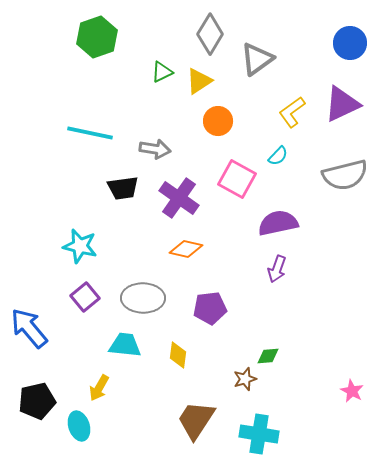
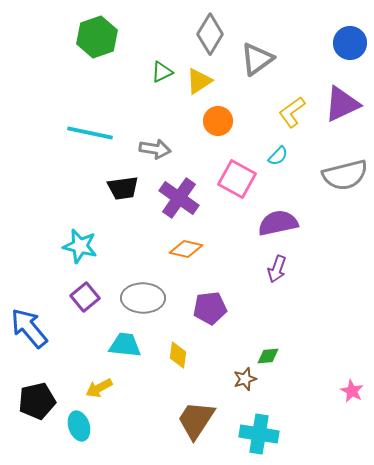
yellow arrow: rotated 32 degrees clockwise
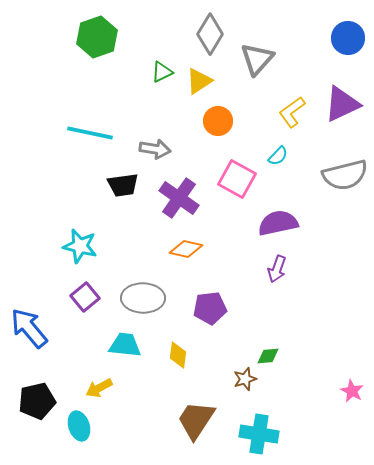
blue circle: moved 2 px left, 5 px up
gray triangle: rotated 12 degrees counterclockwise
black trapezoid: moved 3 px up
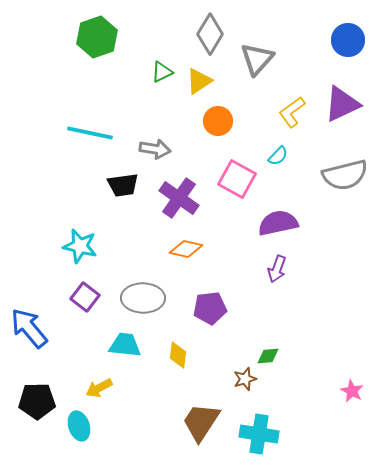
blue circle: moved 2 px down
purple square: rotated 12 degrees counterclockwise
black pentagon: rotated 12 degrees clockwise
brown trapezoid: moved 5 px right, 2 px down
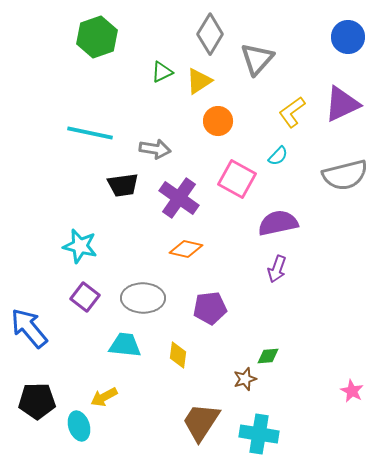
blue circle: moved 3 px up
yellow arrow: moved 5 px right, 9 px down
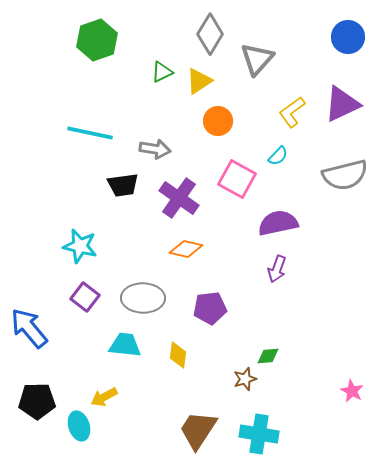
green hexagon: moved 3 px down
brown trapezoid: moved 3 px left, 8 px down
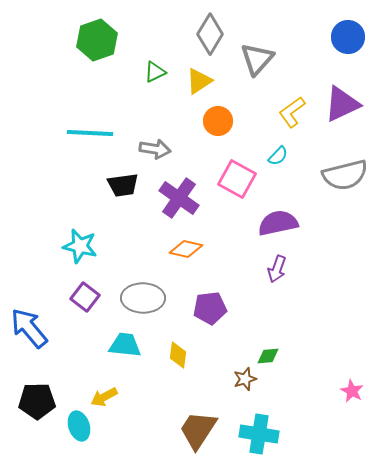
green triangle: moved 7 px left
cyan line: rotated 9 degrees counterclockwise
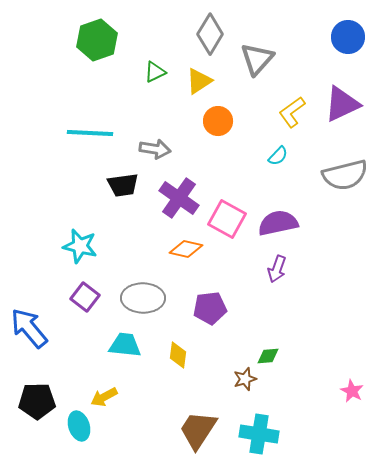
pink square: moved 10 px left, 40 px down
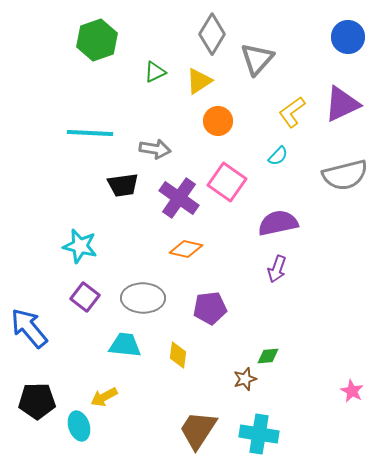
gray diamond: moved 2 px right
pink square: moved 37 px up; rotated 6 degrees clockwise
